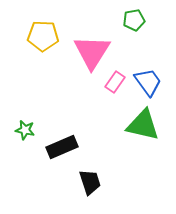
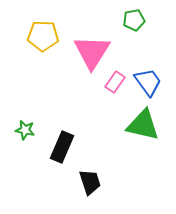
black rectangle: rotated 44 degrees counterclockwise
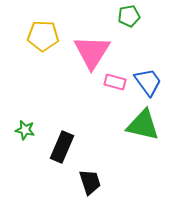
green pentagon: moved 5 px left, 4 px up
pink rectangle: rotated 70 degrees clockwise
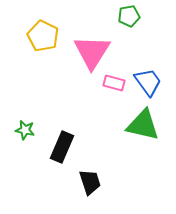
yellow pentagon: rotated 24 degrees clockwise
pink rectangle: moved 1 px left, 1 px down
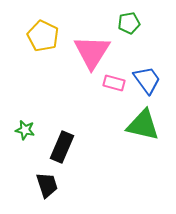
green pentagon: moved 7 px down
blue trapezoid: moved 1 px left, 2 px up
black trapezoid: moved 43 px left, 3 px down
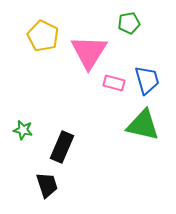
pink triangle: moved 3 px left
blue trapezoid: rotated 20 degrees clockwise
green star: moved 2 px left
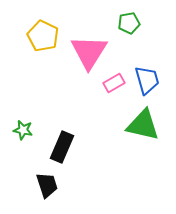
pink rectangle: rotated 45 degrees counterclockwise
